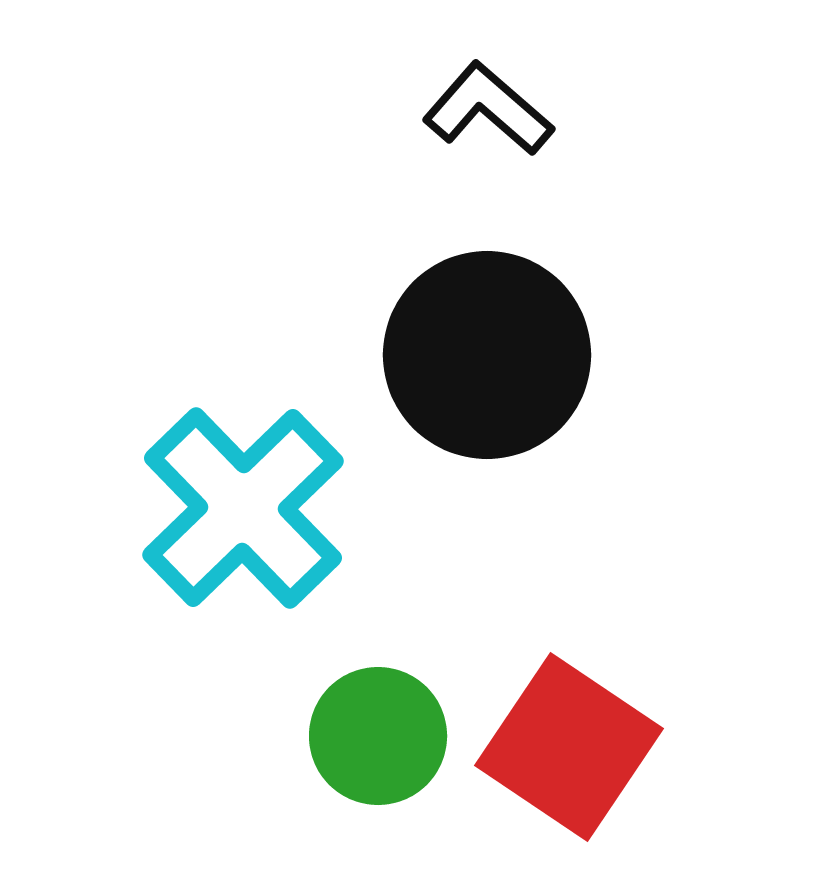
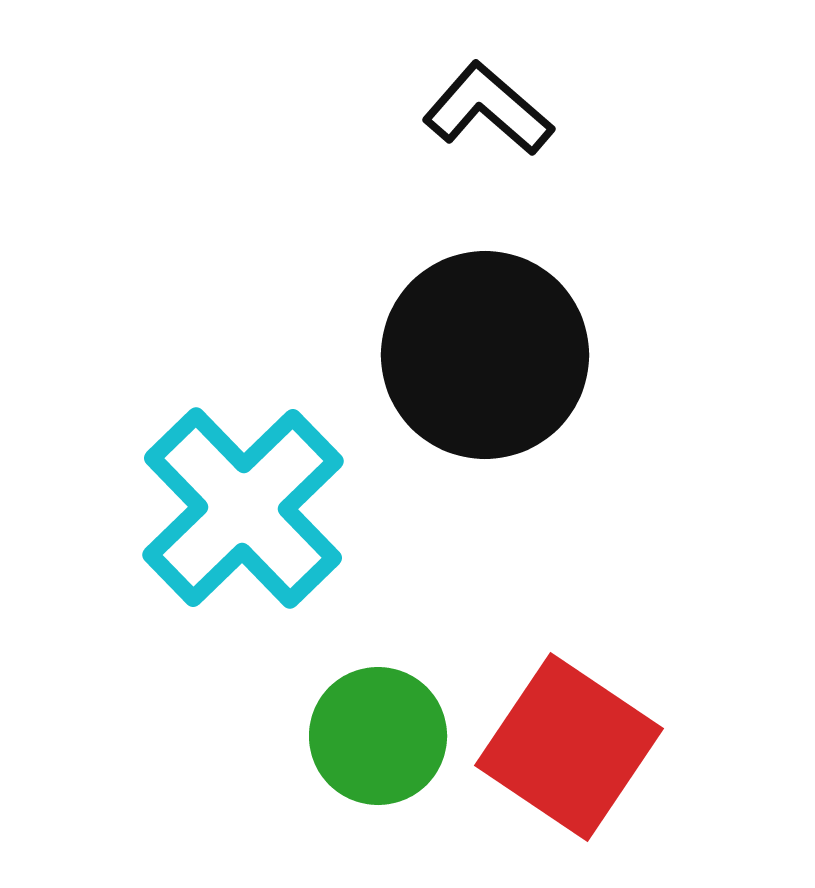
black circle: moved 2 px left
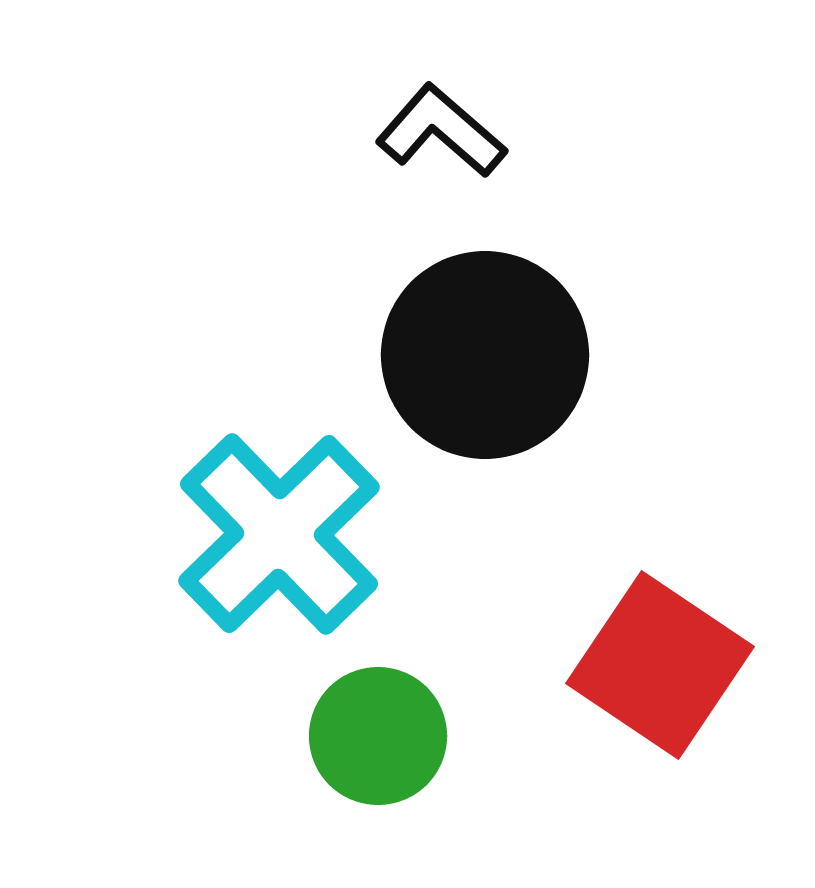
black L-shape: moved 47 px left, 22 px down
cyan cross: moved 36 px right, 26 px down
red square: moved 91 px right, 82 px up
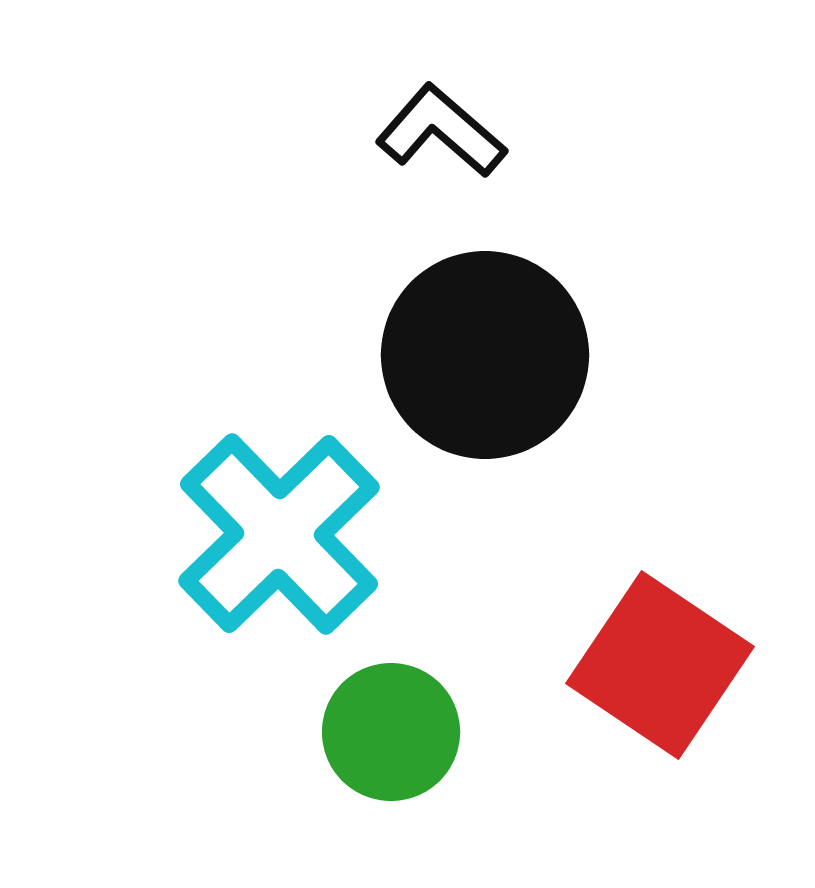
green circle: moved 13 px right, 4 px up
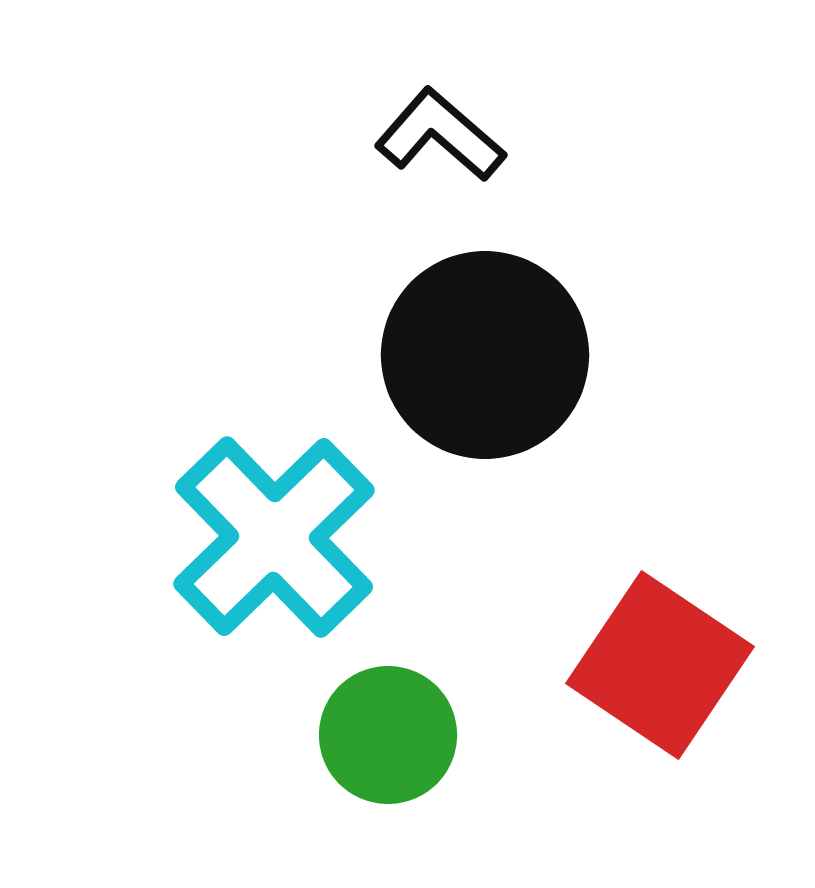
black L-shape: moved 1 px left, 4 px down
cyan cross: moved 5 px left, 3 px down
green circle: moved 3 px left, 3 px down
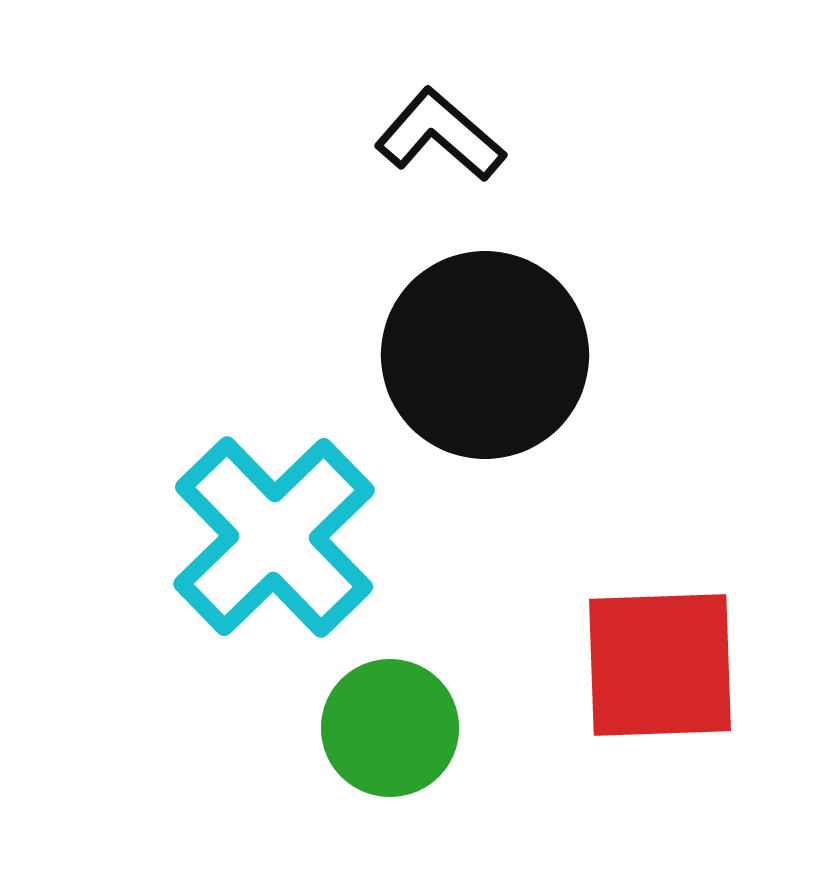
red square: rotated 36 degrees counterclockwise
green circle: moved 2 px right, 7 px up
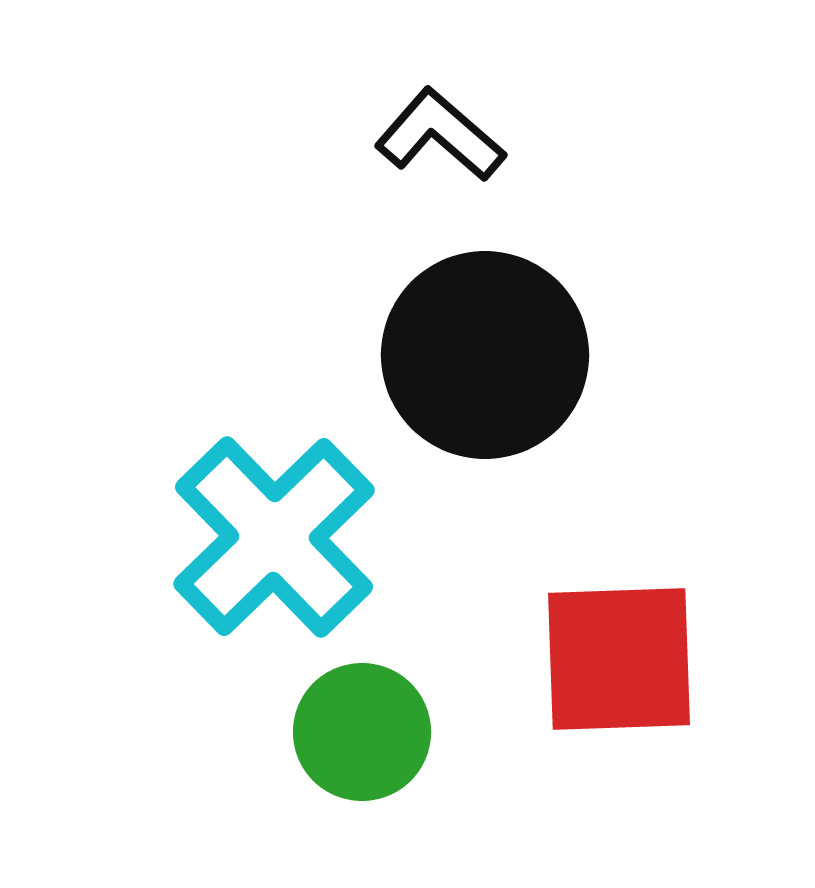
red square: moved 41 px left, 6 px up
green circle: moved 28 px left, 4 px down
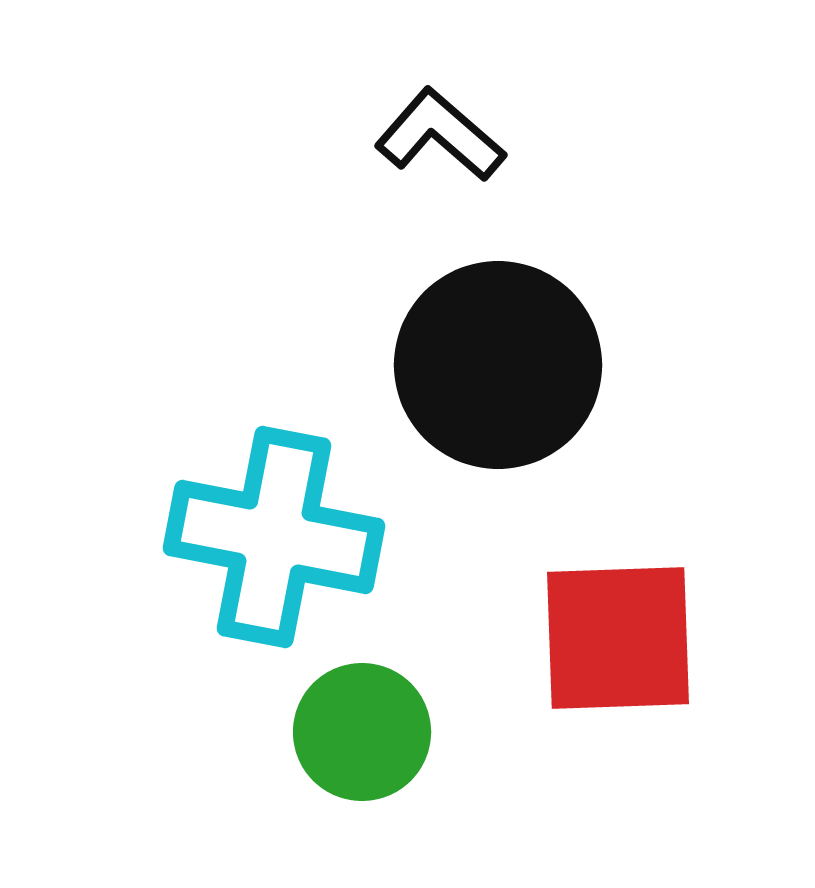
black circle: moved 13 px right, 10 px down
cyan cross: rotated 35 degrees counterclockwise
red square: moved 1 px left, 21 px up
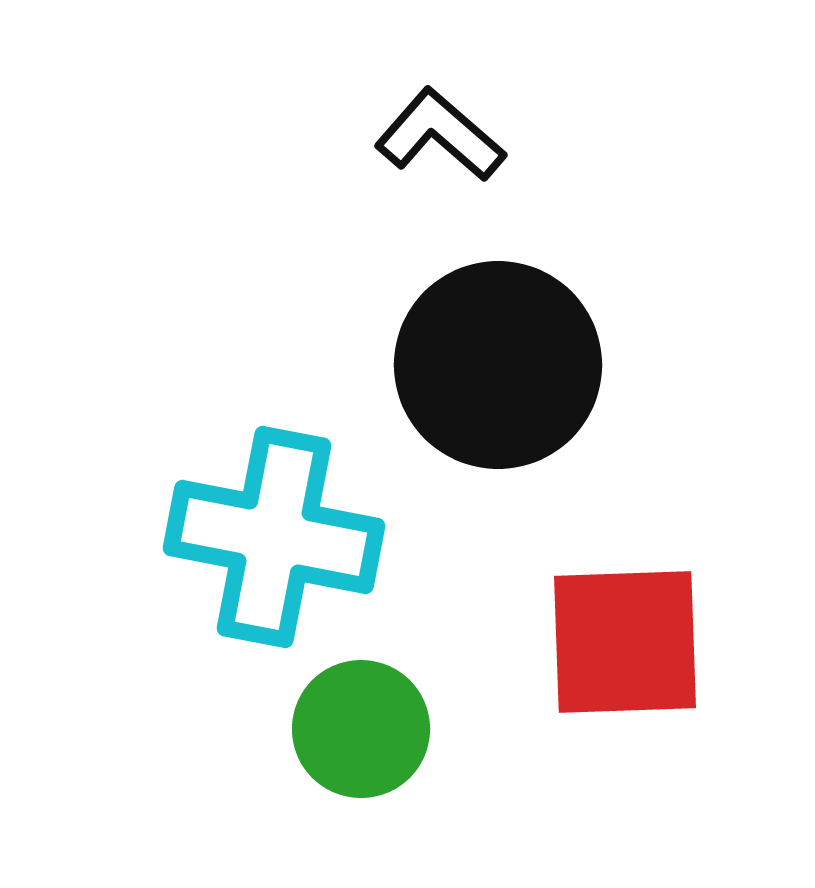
red square: moved 7 px right, 4 px down
green circle: moved 1 px left, 3 px up
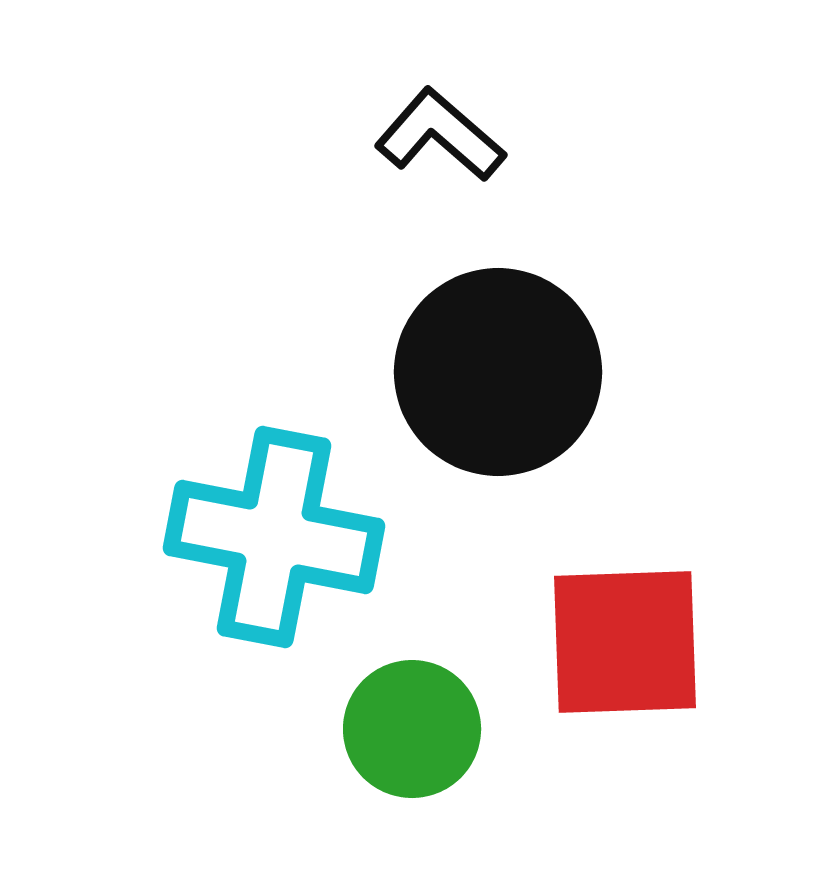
black circle: moved 7 px down
green circle: moved 51 px right
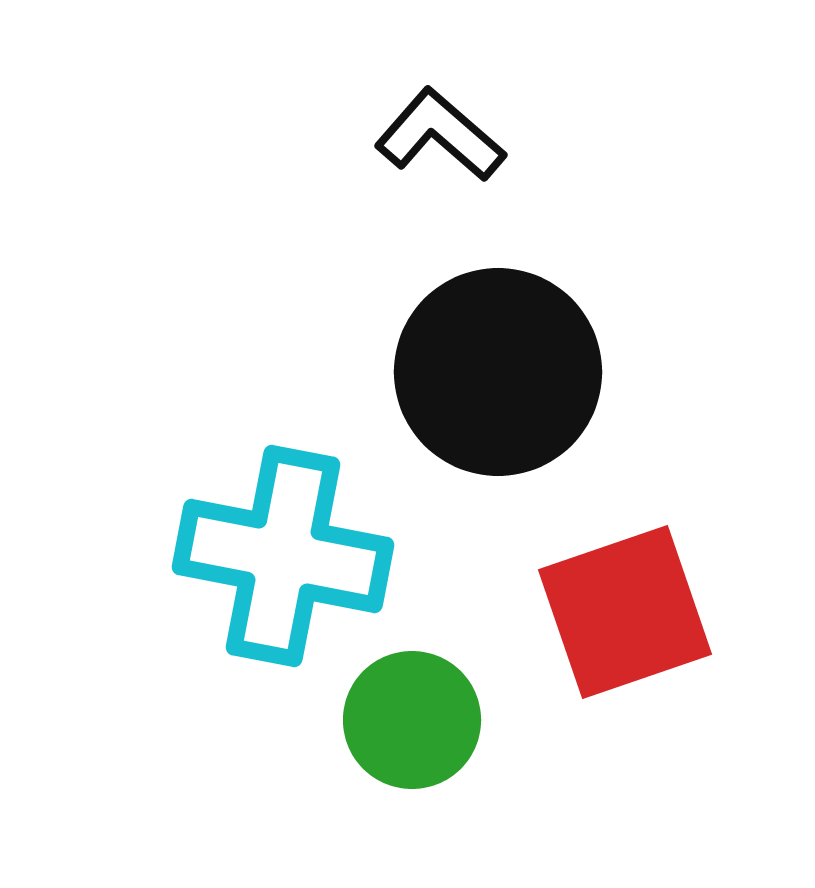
cyan cross: moved 9 px right, 19 px down
red square: moved 30 px up; rotated 17 degrees counterclockwise
green circle: moved 9 px up
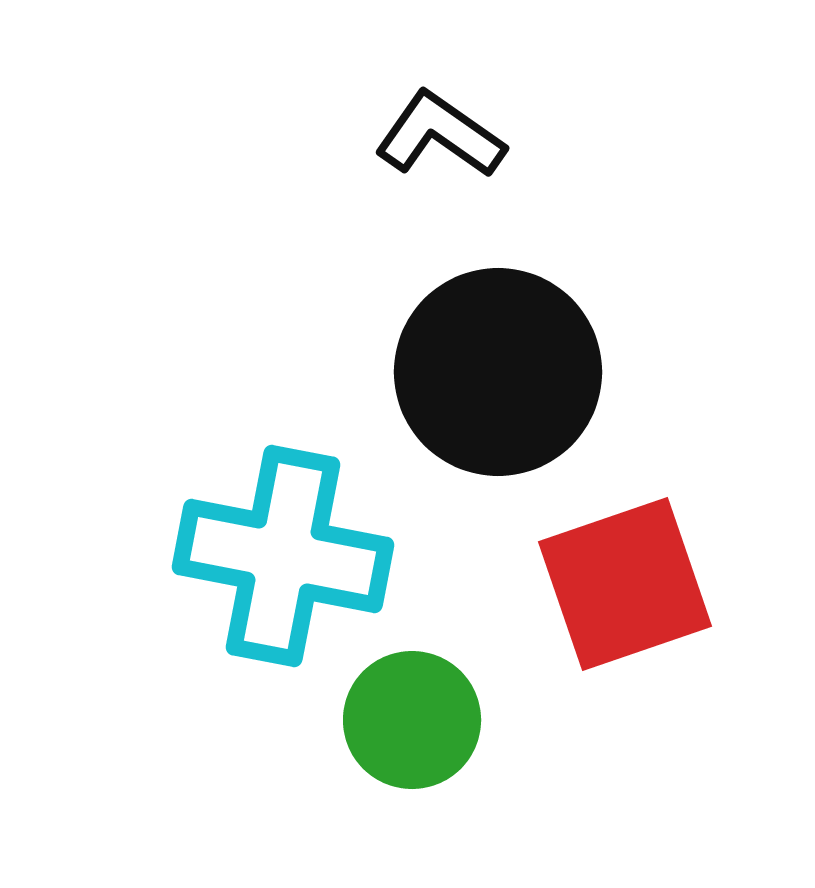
black L-shape: rotated 6 degrees counterclockwise
red square: moved 28 px up
